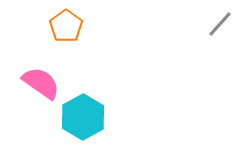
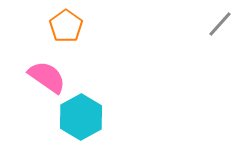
pink semicircle: moved 6 px right, 6 px up
cyan hexagon: moved 2 px left
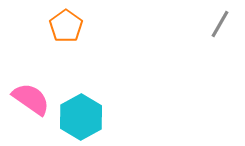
gray line: rotated 12 degrees counterclockwise
pink semicircle: moved 16 px left, 22 px down
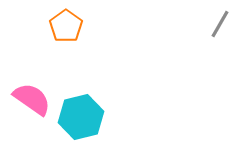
pink semicircle: moved 1 px right
cyan hexagon: rotated 15 degrees clockwise
